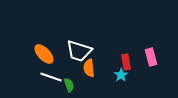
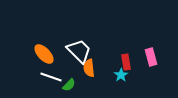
white trapezoid: rotated 152 degrees counterclockwise
green semicircle: rotated 64 degrees clockwise
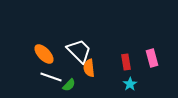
pink rectangle: moved 1 px right, 1 px down
cyan star: moved 9 px right, 9 px down
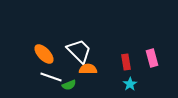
orange semicircle: moved 1 px left, 1 px down; rotated 96 degrees clockwise
green semicircle: rotated 24 degrees clockwise
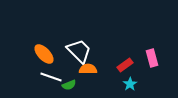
red rectangle: moved 1 px left, 3 px down; rotated 63 degrees clockwise
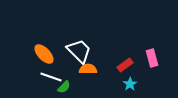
green semicircle: moved 5 px left, 2 px down; rotated 24 degrees counterclockwise
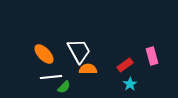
white trapezoid: rotated 16 degrees clockwise
pink rectangle: moved 2 px up
white line: rotated 25 degrees counterclockwise
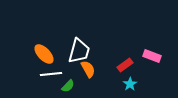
white trapezoid: rotated 44 degrees clockwise
pink rectangle: rotated 54 degrees counterclockwise
orange semicircle: rotated 60 degrees clockwise
white line: moved 3 px up
green semicircle: moved 4 px right, 1 px up
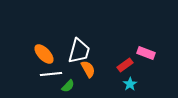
pink rectangle: moved 6 px left, 3 px up
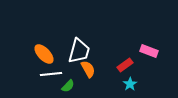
pink rectangle: moved 3 px right, 2 px up
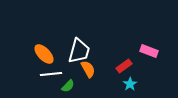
red rectangle: moved 1 px left, 1 px down
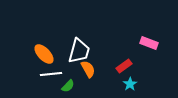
pink rectangle: moved 8 px up
